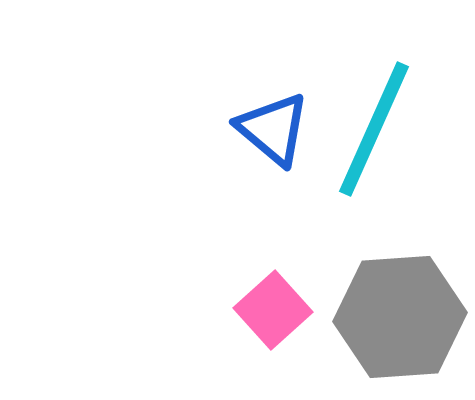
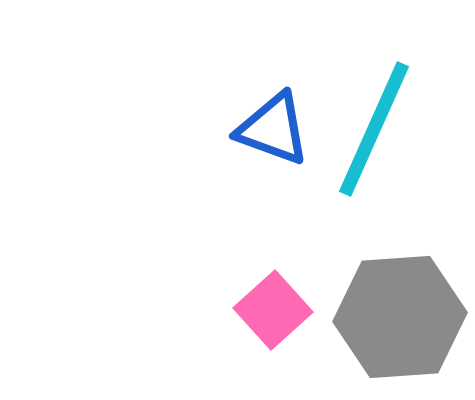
blue triangle: rotated 20 degrees counterclockwise
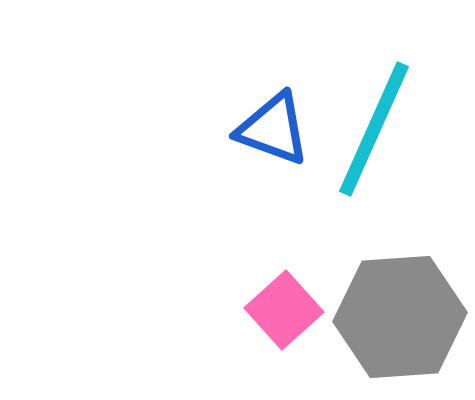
pink square: moved 11 px right
